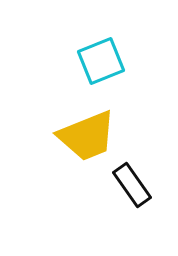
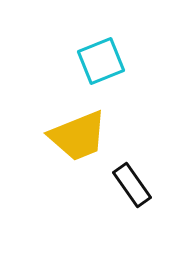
yellow trapezoid: moved 9 px left
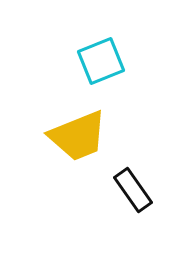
black rectangle: moved 1 px right, 5 px down
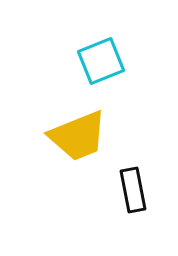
black rectangle: rotated 24 degrees clockwise
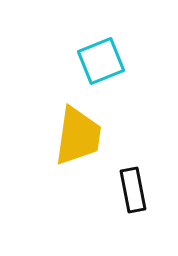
yellow trapezoid: rotated 60 degrees counterclockwise
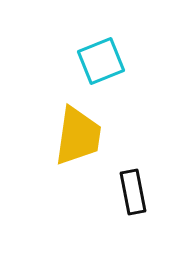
black rectangle: moved 2 px down
